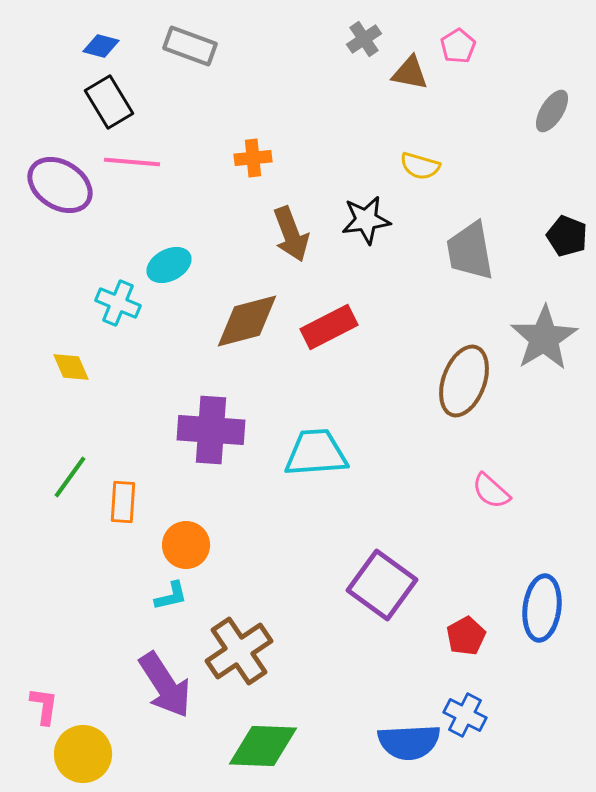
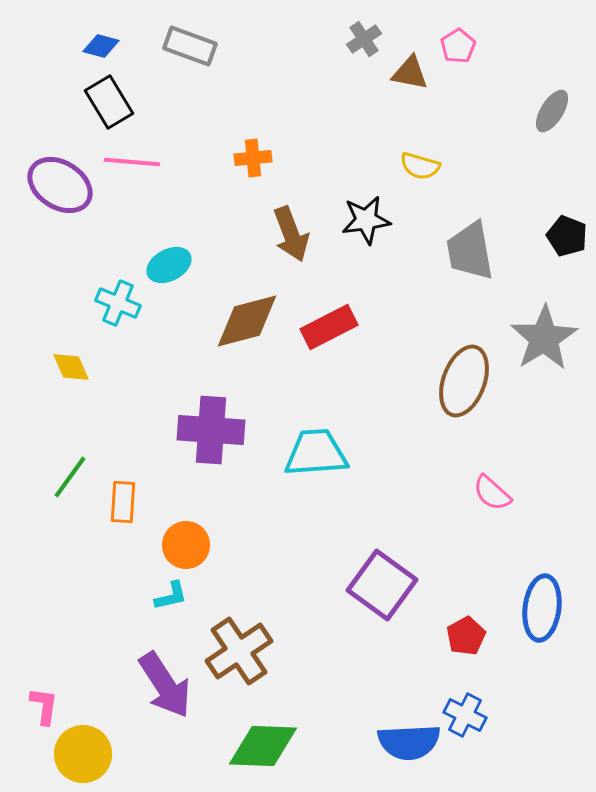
pink semicircle: moved 1 px right, 2 px down
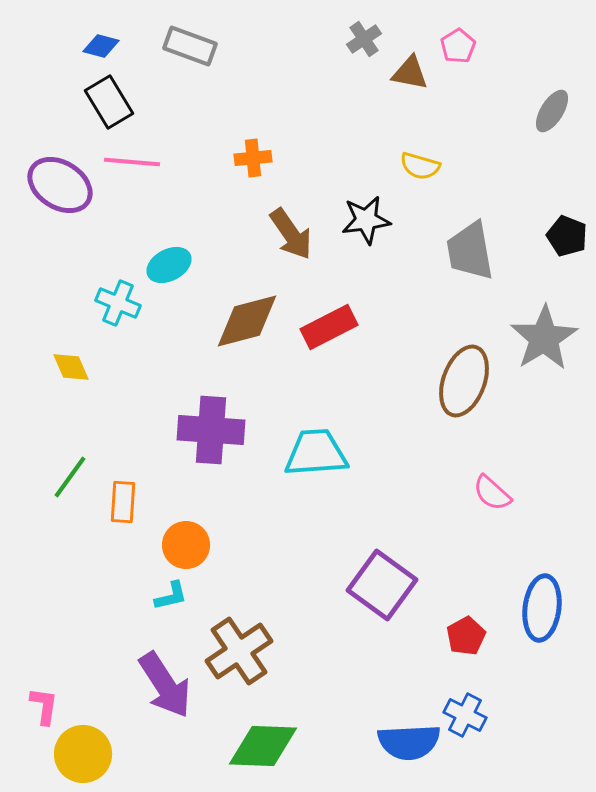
brown arrow: rotated 14 degrees counterclockwise
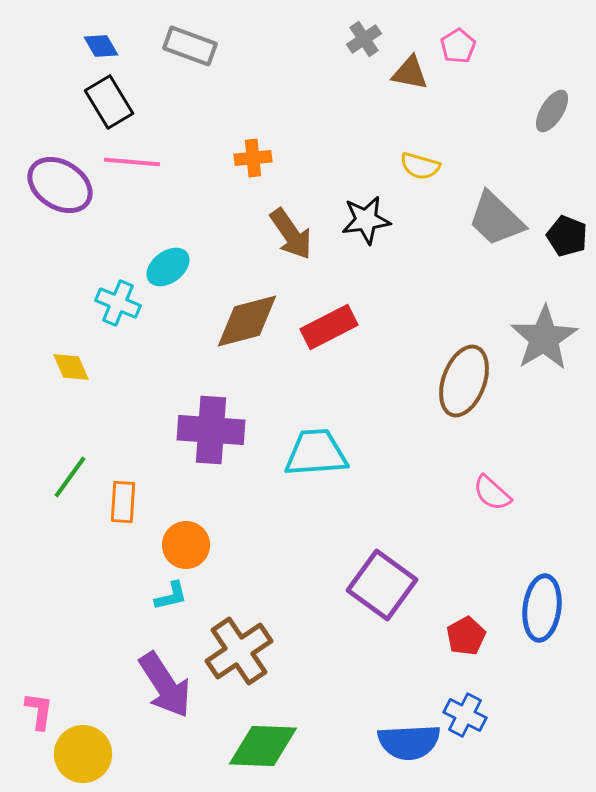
blue diamond: rotated 45 degrees clockwise
gray trapezoid: moved 26 px right, 32 px up; rotated 36 degrees counterclockwise
cyan ellipse: moved 1 px left, 2 px down; rotated 9 degrees counterclockwise
pink L-shape: moved 5 px left, 5 px down
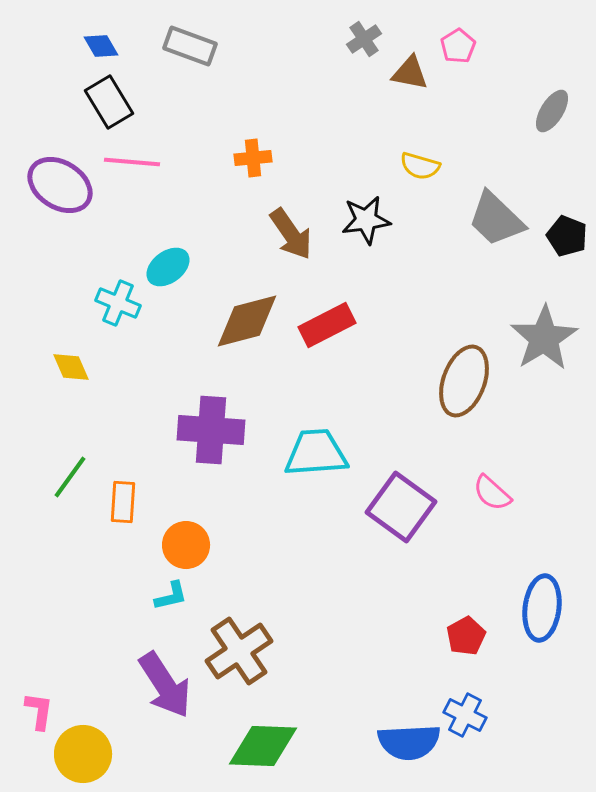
red rectangle: moved 2 px left, 2 px up
purple square: moved 19 px right, 78 px up
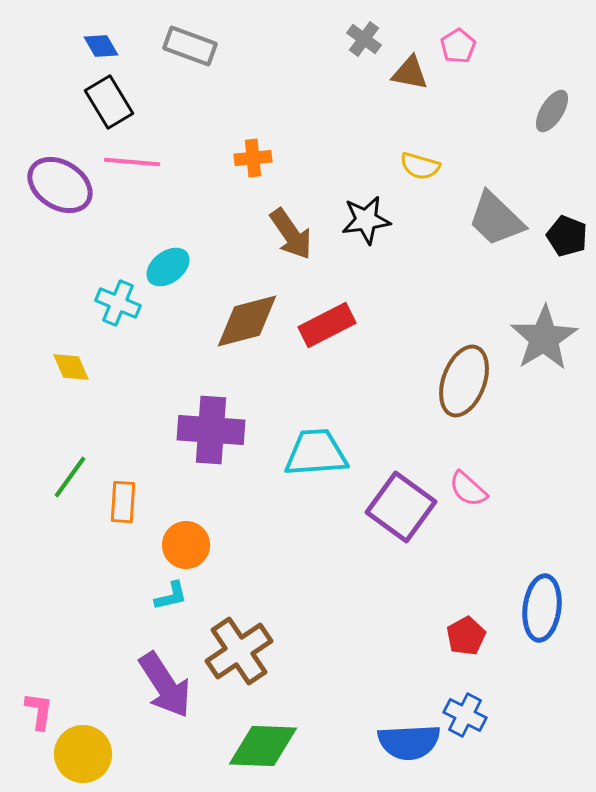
gray cross: rotated 20 degrees counterclockwise
pink semicircle: moved 24 px left, 4 px up
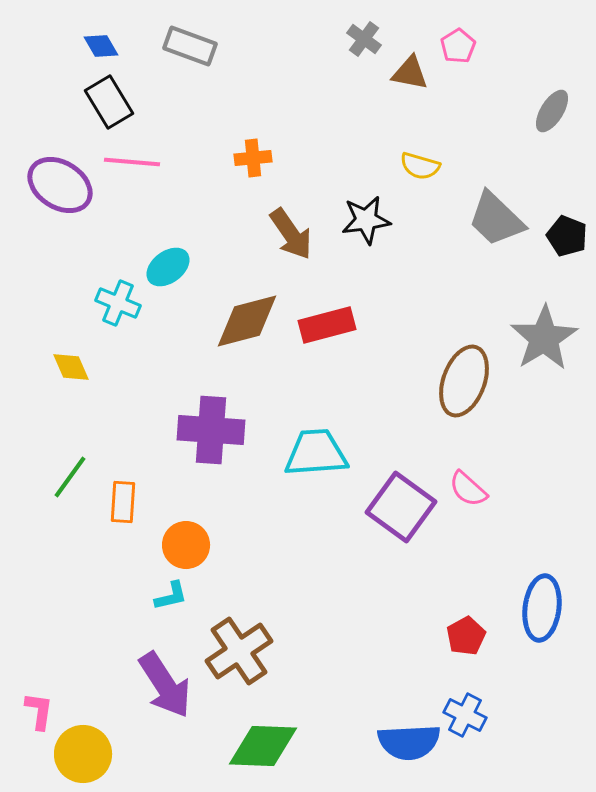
red rectangle: rotated 12 degrees clockwise
